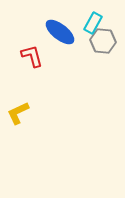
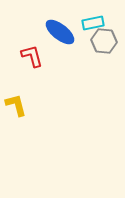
cyan rectangle: rotated 50 degrees clockwise
gray hexagon: moved 1 px right
yellow L-shape: moved 2 px left, 8 px up; rotated 100 degrees clockwise
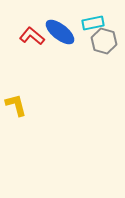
gray hexagon: rotated 10 degrees clockwise
red L-shape: moved 20 px up; rotated 35 degrees counterclockwise
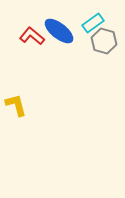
cyan rectangle: rotated 25 degrees counterclockwise
blue ellipse: moved 1 px left, 1 px up
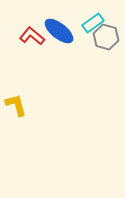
gray hexagon: moved 2 px right, 4 px up
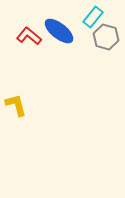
cyan rectangle: moved 6 px up; rotated 15 degrees counterclockwise
red L-shape: moved 3 px left
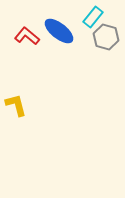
red L-shape: moved 2 px left
